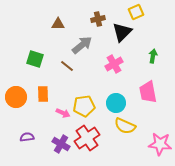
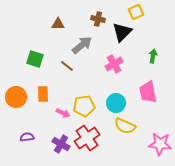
brown cross: rotated 24 degrees clockwise
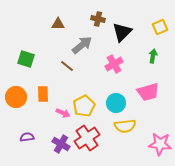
yellow square: moved 24 px right, 15 px down
green square: moved 9 px left
pink trapezoid: rotated 95 degrees counterclockwise
yellow pentagon: rotated 20 degrees counterclockwise
yellow semicircle: rotated 30 degrees counterclockwise
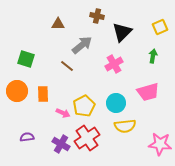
brown cross: moved 1 px left, 3 px up
orange circle: moved 1 px right, 6 px up
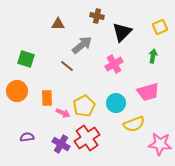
orange rectangle: moved 4 px right, 4 px down
yellow semicircle: moved 9 px right, 2 px up; rotated 15 degrees counterclockwise
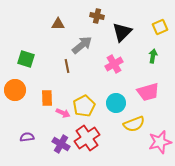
brown line: rotated 40 degrees clockwise
orange circle: moved 2 px left, 1 px up
pink star: moved 2 px up; rotated 20 degrees counterclockwise
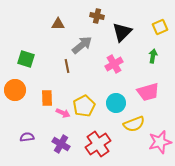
red cross: moved 11 px right, 6 px down
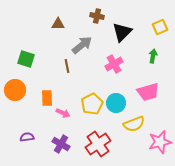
yellow pentagon: moved 8 px right, 2 px up
